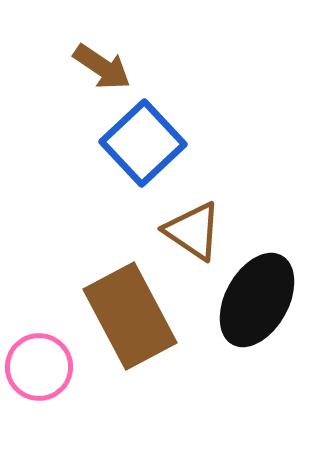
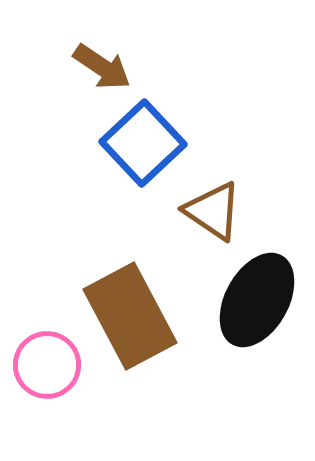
brown triangle: moved 20 px right, 20 px up
pink circle: moved 8 px right, 2 px up
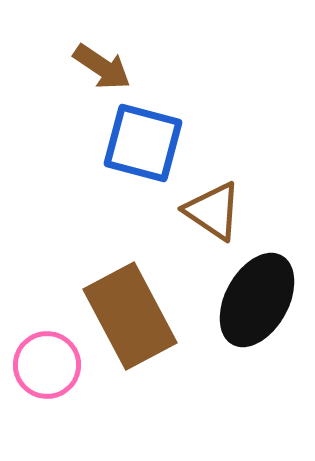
blue square: rotated 32 degrees counterclockwise
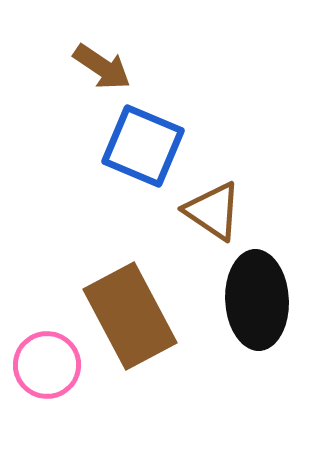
blue square: moved 3 px down; rotated 8 degrees clockwise
black ellipse: rotated 32 degrees counterclockwise
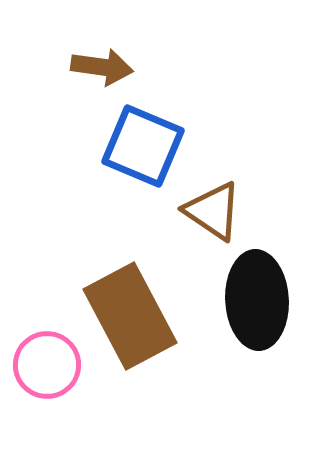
brown arrow: rotated 26 degrees counterclockwise
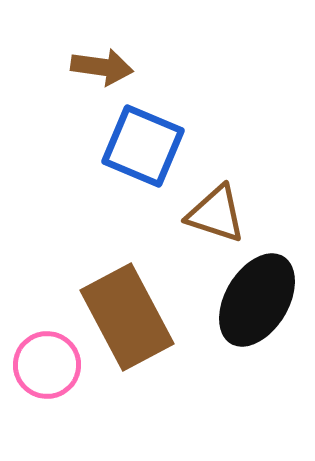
brown triangle: moved 3 px right, 3 px down; rotated 16 degrees counterclockwise
black ellipse: rotated 34 degrees clockwise
brown rectangle: moved 3 px left, 1 px down
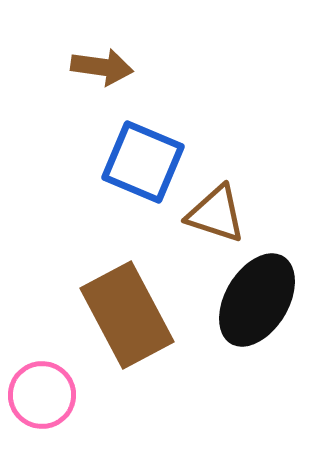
blue square: moved 16 px down
brown rectangle: moved 2 px up
pink circle: moved 5 px left, 30 px down
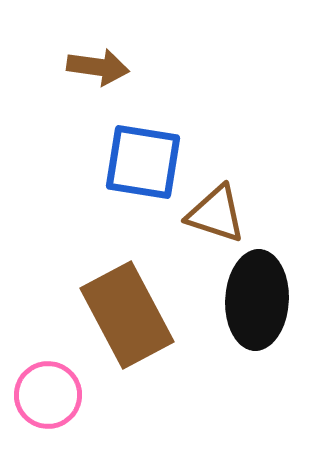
brown arrow: moved 4 px left
blue square: rotated 14 degrees counterclockwise
black ellipse: rotated 28 degrees counterclockwise
pink circle: moved 6 px right
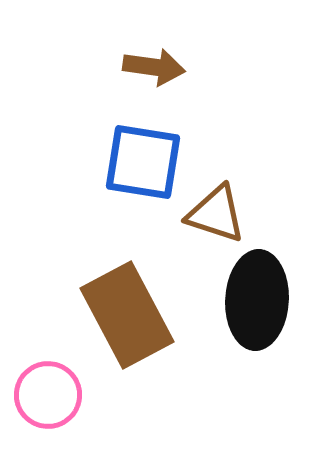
brown arrow: moved 56 px right
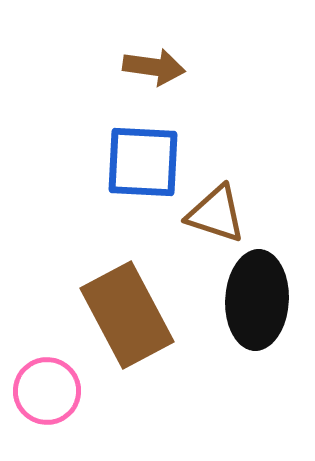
blue square: rotated 6 degrees counterclockwise
pink circle: moved 1 px left, 4 px up
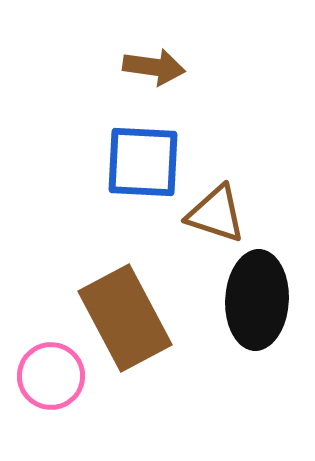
brown rectangle: moved 2 px left, 3 px down
pink circle: moved 4 px right, 15 px up
